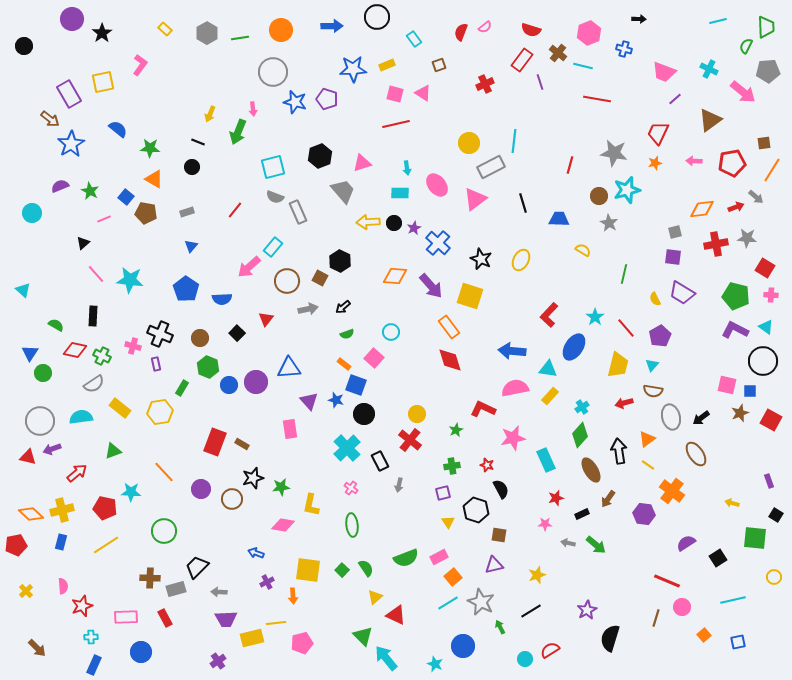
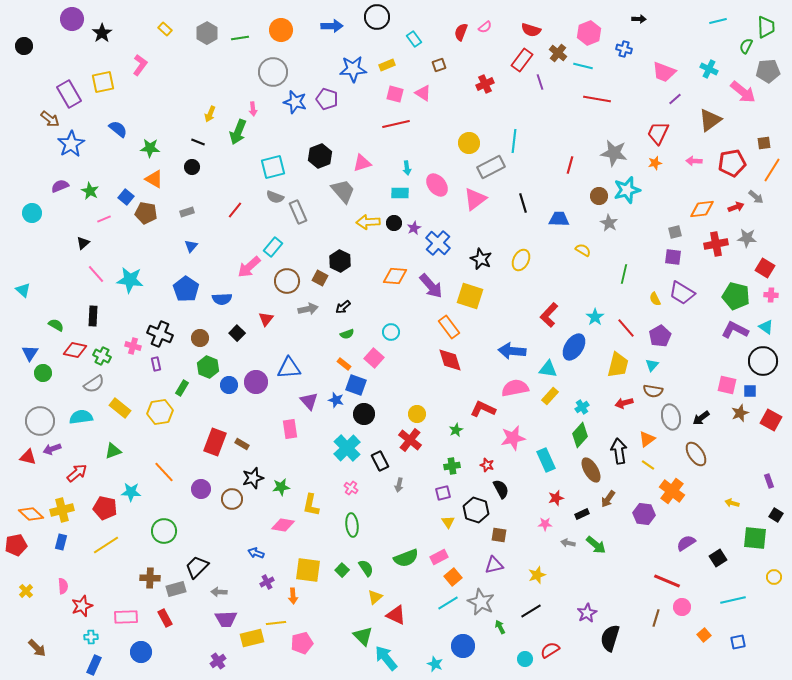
purple star at (587, 610): moved 3 px down
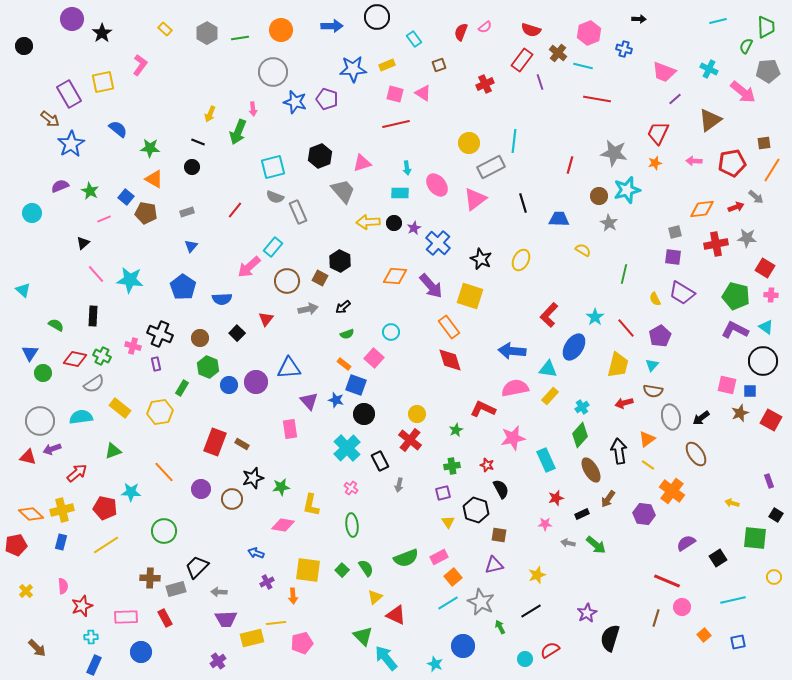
blue pentagon at (186, 289): moved 3 px left, 2 px up
red diamond at (75, 350): moved 9 px down
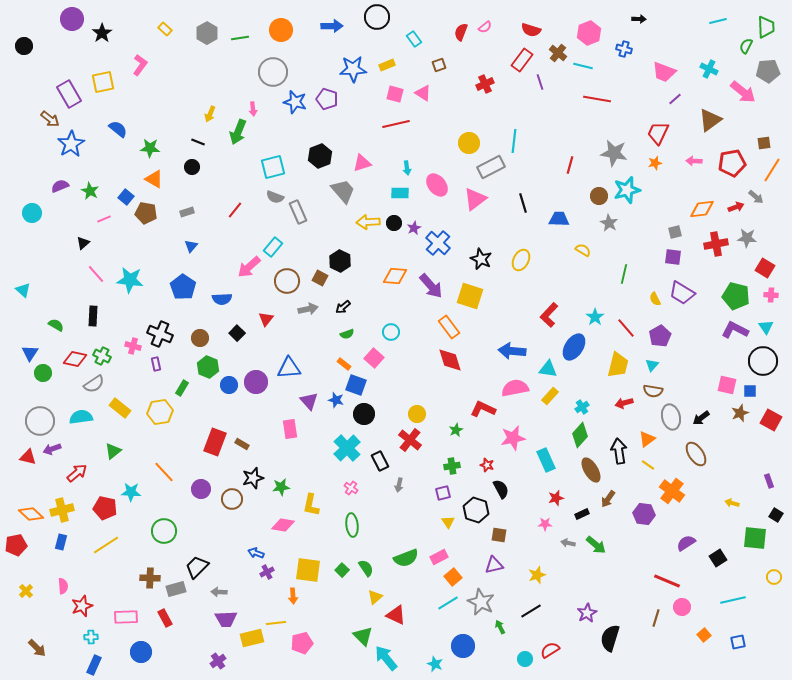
cyan triangle at (766, 327): rotated 21 degrees clockwise
green triangle at (113, 451): rotated 18 degrees counterclockwise
purple cross at (267, 582): moved 10 px up
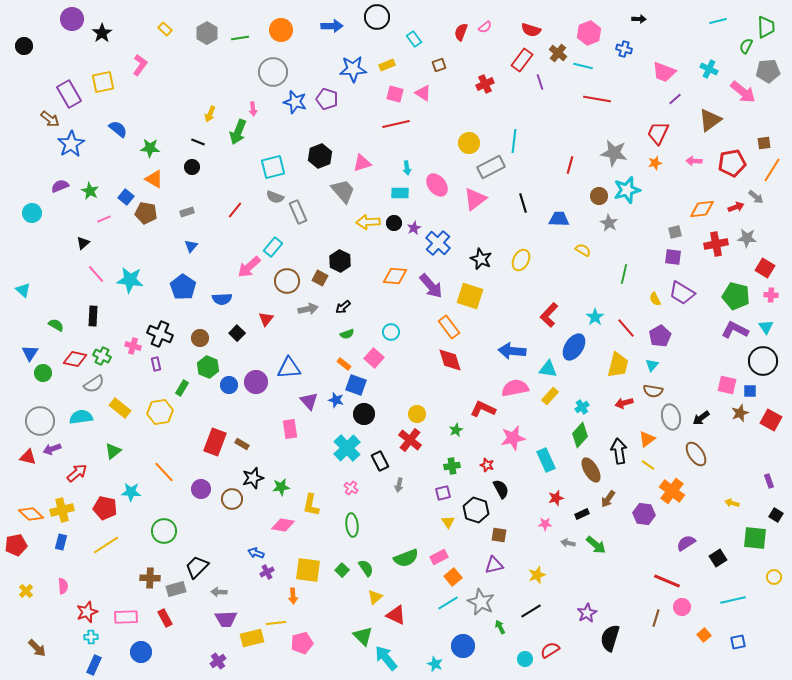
red star at (82, 606): moved 5 px right, 6 px down
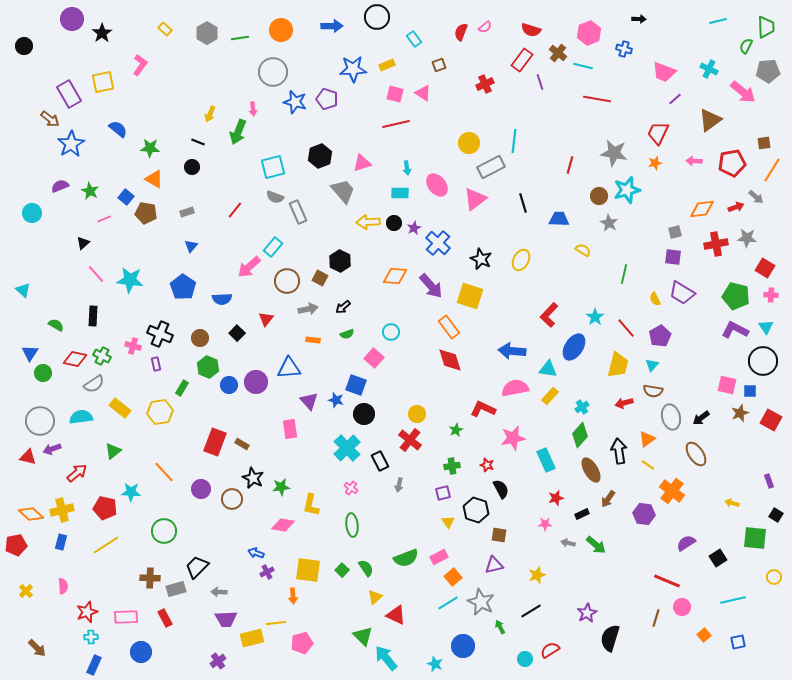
orange rectangle at (344, 364): moved 31 px left, 24 px up; rotated 32 degrees counterclockwise
black star at (253, 478): rotated 30 degrees counterclockwise
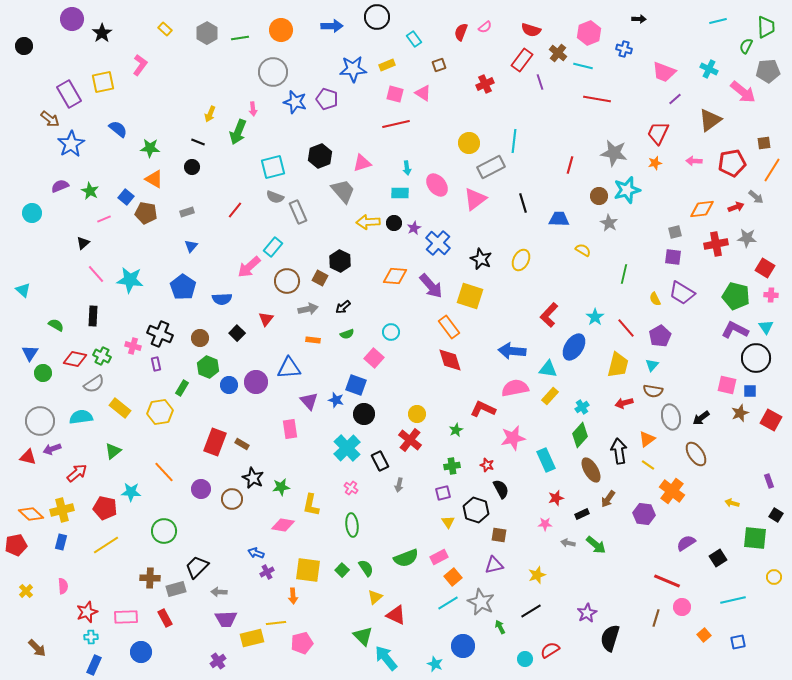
black circle at (763, 361): moved 7 px left, 3 px up
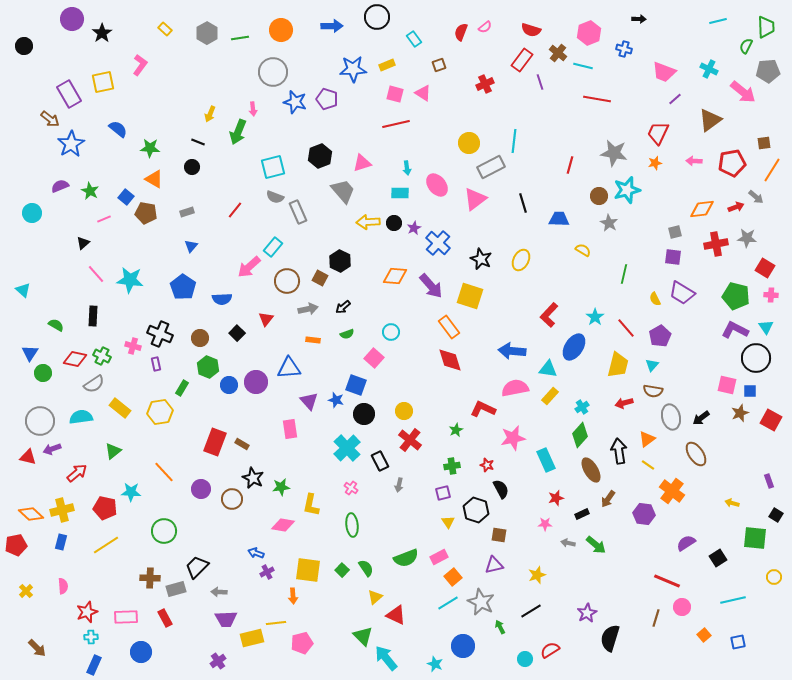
yellow circle at (417, 414): moved 13 px left, 3 px up
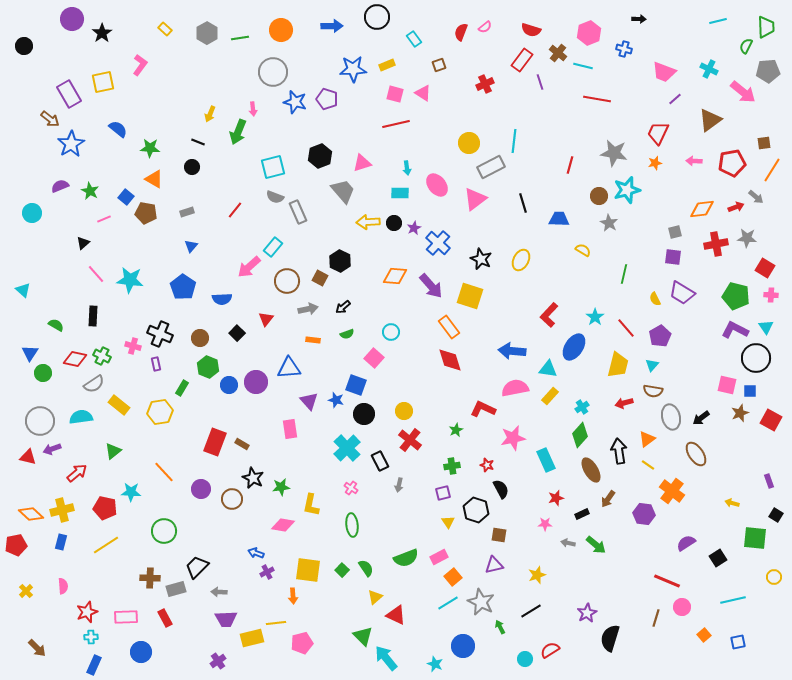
yellow rectangle at (120, 408): moved 1 px left, 3 px up
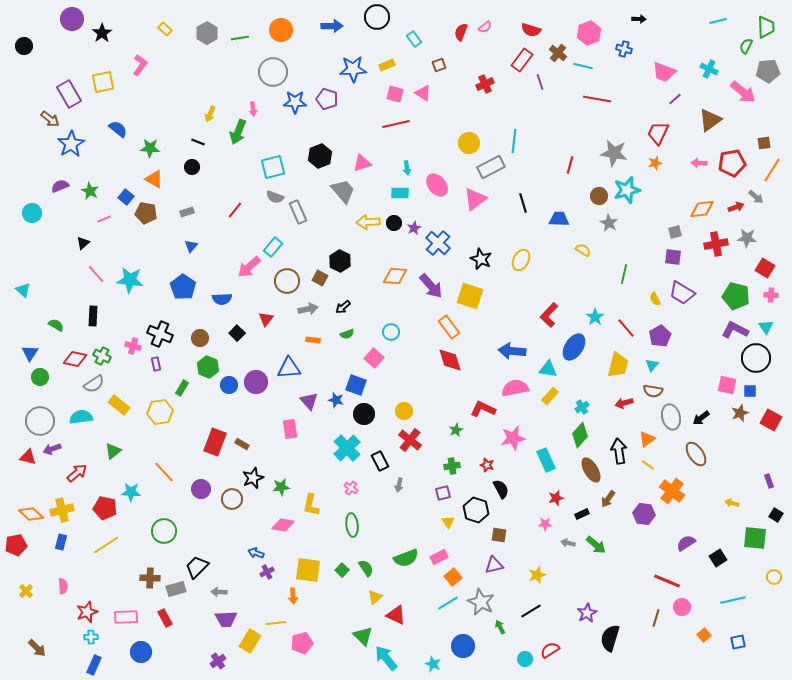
blue star at (295, 102): rotated 15 degrees counterclockwise
pink arrow at (694, 161): moved 5 px right, 2 px down
green circle at (43, 373): moved 3 px left, 4 px down
black star at (253, 478): rotated 25 degrees clockwise
yellow rectangle at (252, 638): moved 2 px left, 3 px down; rotated 45 degrees counterclockwise
cyan star at (435, 664): moved 2 px left
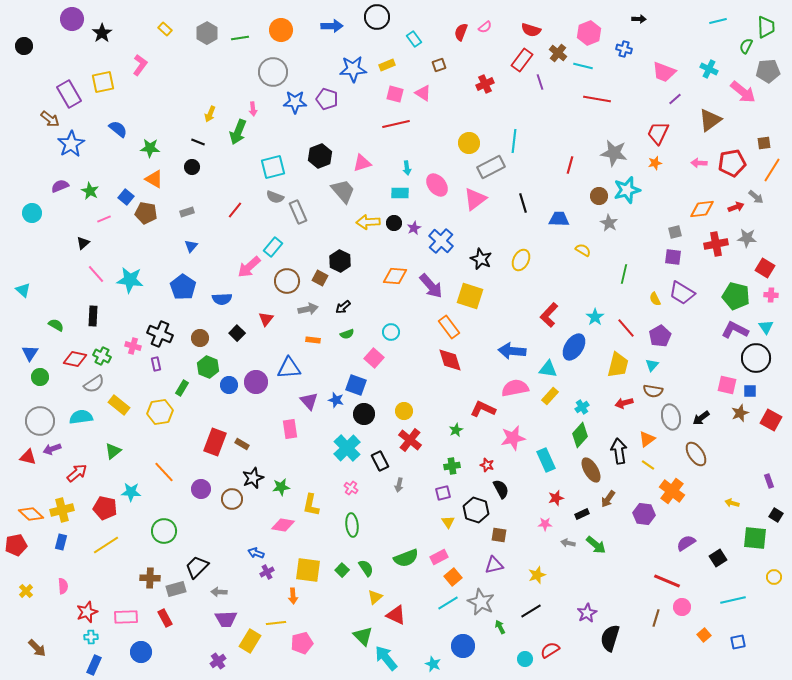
blue cross at (438, 243): moved 3 px right, 2 px up
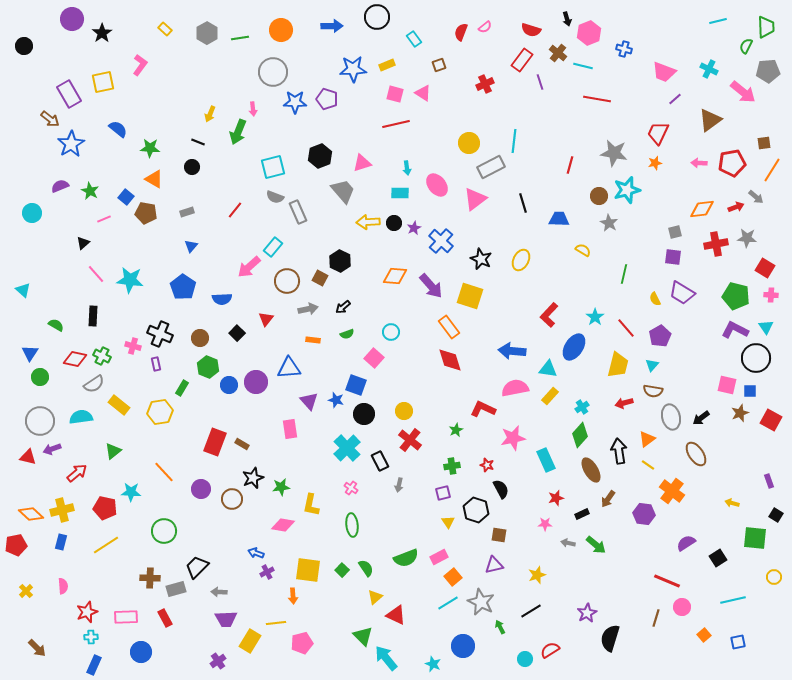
black arrow at (639, 19): moved 72 px left; rotated 72 degrees clockwise
